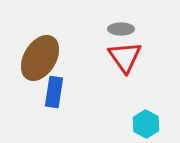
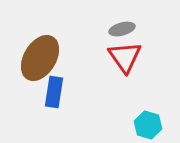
gray ellipse: moved 1 px right; rotated 15 degrees counterclockwise
cyan hexagon: moved 2 px right, 1 px down; rotated 12 degrees counterclockwise
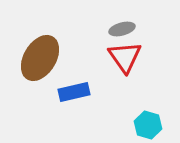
blue rectangle: moved 20 px right; rotated 68 degrees clockwise
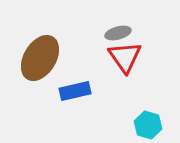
gray ellipse: moved 4 px left, 4 px down
blue rectangle: moved 1 px right, 1 px up
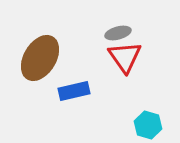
blue rectangle: moved 1 px left
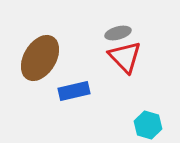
red triangle: rotated 9 degrees counterclockwise
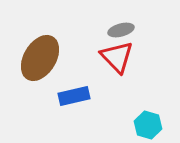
gray ellipse: moved 3 px right, 3 px up
red triangle: moved 8 px left
blue rectangle: moved 5 px down
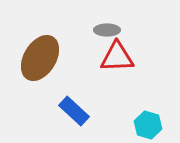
gray ellipse: moved 14 px left; rotated 15 degrees clockwise
red triangle: rotated 48 degrees counterclockwise
blue rectangle: moved 15 px down; rotated 56 degrees clockwise
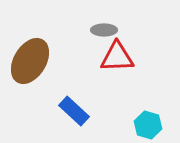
gray ellipse: moved 3 px left
brown ellipse: moved 10 px left, 3 px down
